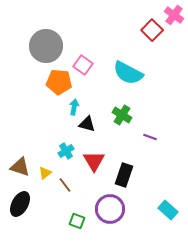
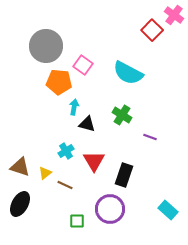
brown line: rotated 28 degrees counterclockwise
green square: rotated 21 degrees counterclockwise
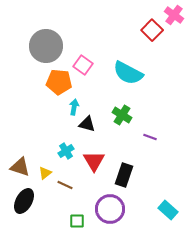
black ellipse: moved 4 px right, 3 px up
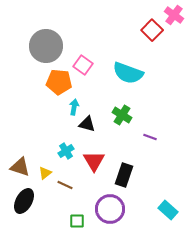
cyan semicircle: rotated 8 degrees counterclockwise
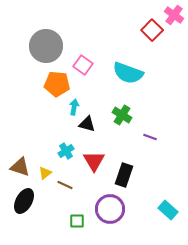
orange pentagon: moved 2 px left, 2 px down
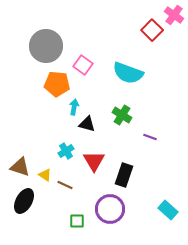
yellow triangle: moved 2 px down; rotated 48 degrees counterclockwise
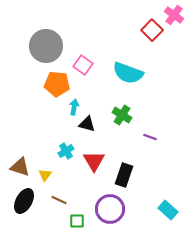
yellow triangle: rotated 32 degrees clockwise
brown line: moved 6 px left, 15 px down
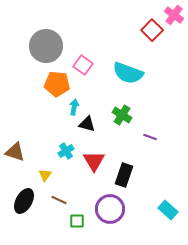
brown triangle: moved 5 px left, 15 px up
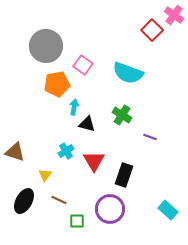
orange pentagon: rotated 15 degrees counterclockwise
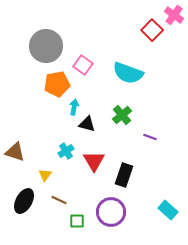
green cross: rotated 18 degrees clockwise
purple circle: moved 1 px right, 3 px down
